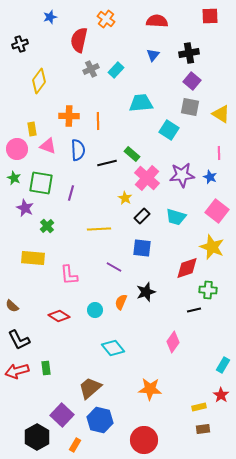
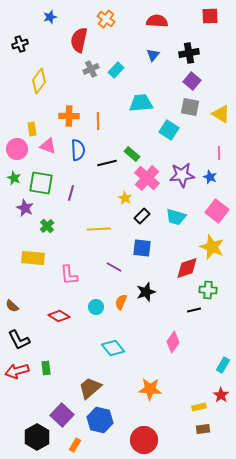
cyan circle at (95, 310): moved 1 px right, 3 px up
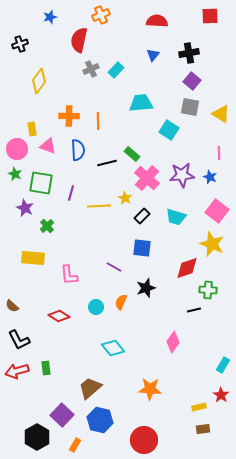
orange cross at (106, 19): moved 5 px left, 4 px up; rotated 30 degrees clockwise
green star at (14, 178): moved 1 px right, 4 px up
yellow line at (99, 229): moved 23 px up
yellow star at (212, 247): moved 3 px up
black star at (146, 292): moved 4 px up
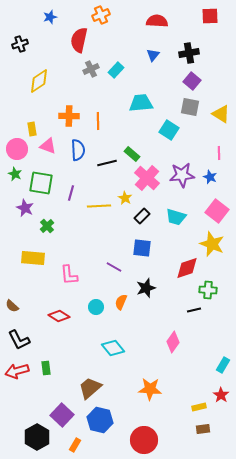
yellow diamond at (39, 81): rotated 20 degrees clockwise
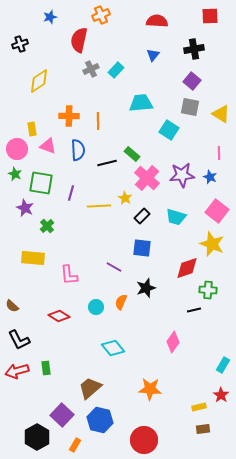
black cross at (189, 53): moved 5 px right, 4 px up
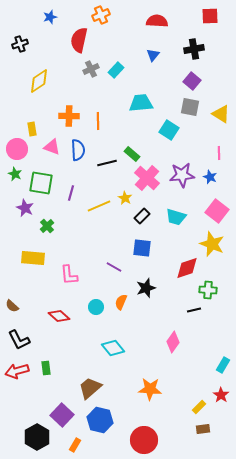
pink triangle at (48, 146): moved 4 px right, 1 px down
yellow line at (99, 206): rotated 20 degrees counterclockwise
red diamond at (59, 316): rotated 10 degrees clockwise
yellow rectangle at (199, 407): rotated 32 degrees counterclockwise
